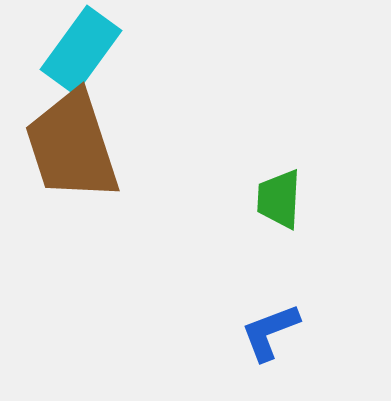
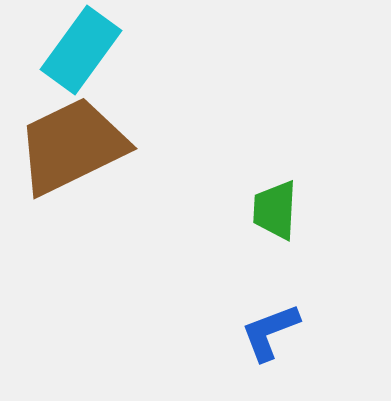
brown trapezoid: rotated 82 degrees clockwise
green trapezoid: moved 4 px left, 11 px down
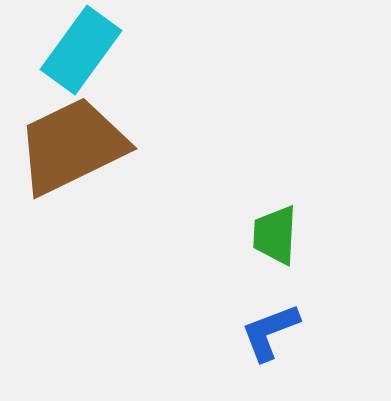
green trapezoid: moved 25 px down
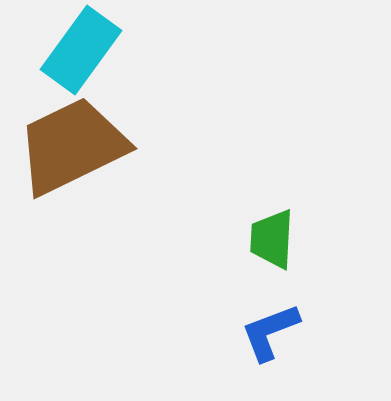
green trapezoid: moved 3 px left, 4 px down
